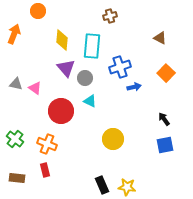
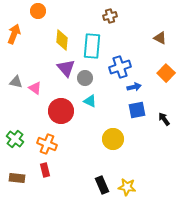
gray triangle: moved 2 px up
blue square: moved 28 px left, 35 px up
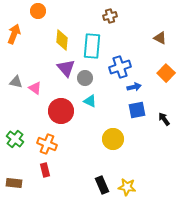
brown rectangle: moved 3 px left, 5 px down
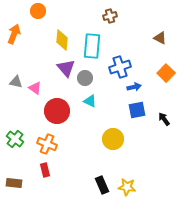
red circle: moved 4 px left
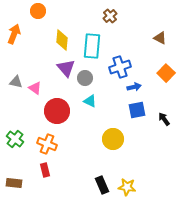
brown cross: rotated 24 degrees counterclockwise
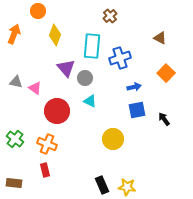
yellow diamond: moved 7 px left, 5 px up; rotated 15 degrees clockwise
blue cross: moved 9 px up
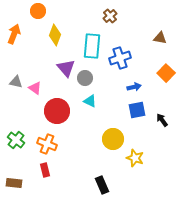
brown triangle: rotated 16 degrees counterclockwise
black arrow: moved 2 px left, 1 px down
green cross: moved 1 px right, 1 px down
yellow star: moved 8 px right, 29 px up; rotated 12 degrees clockwise
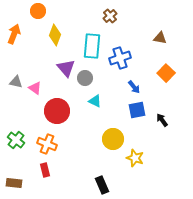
blue arrow: rotated 64 degrees clockwise
cyan triangle: moved 5 px right
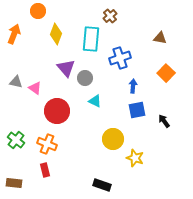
yellow diamond: moved 1 px right, 1 px up
cyan rectangle: moved 1 px left, 7 px up
blue arrow: moved 1 px left, 1 px up; rotated 136 degrees counterclockwise
black arrow: moved 2 px right, 1 px down
black rectangle: rotated 48 degrees counterclockwise
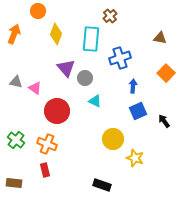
blue square: moved 1 px right, 1 px down; rotated 12 degrees counterclockwise
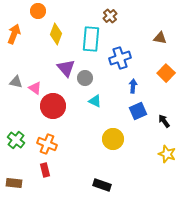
red circle: moved 4 px left, 5 px up
yellow star: moved 32 px right, 4 px up
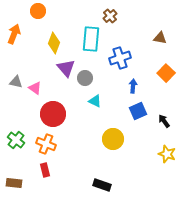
yellow diamond: moved 2 px left, 9 px down
red circle: moved 8 px down
orange cross: moved 1 px left
